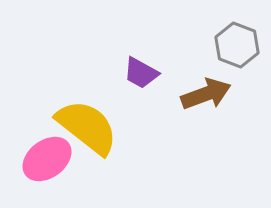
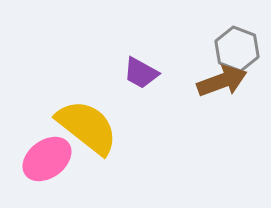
gray hexagon: moved 4 px down
brown arrow: moved 16 px right, 13 px up
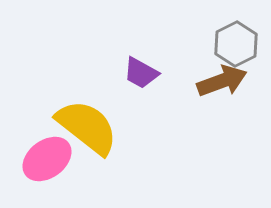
gray hexagon: moved 1 px left, 5 px up; rotated 12 degrees clockwise
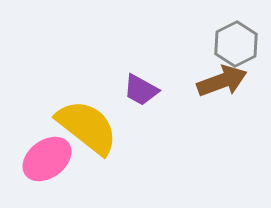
purple trapezoid: moved 17 px down
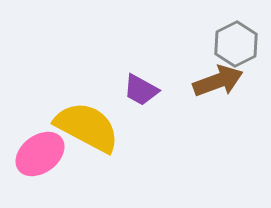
brown arrow: moved 4 px left
yellow semicircle: rotated 10 degrees counterclockwise
pink ellipse: moved 7 px left, 5 px up
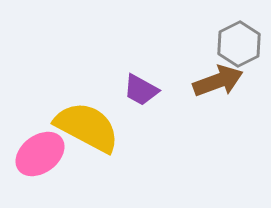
gray hexagon: moved 3 px right
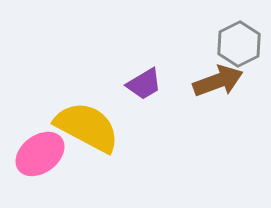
purple trapezoid: moved 3 px right, 6 px up; rotated 60 degrees counterclockwise
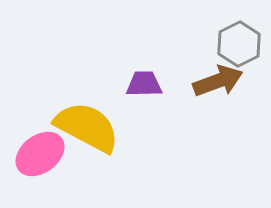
purple trapezoid: rotated 150 degrees counterclockwise
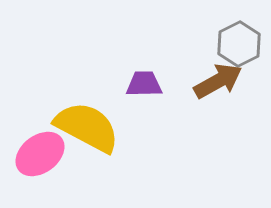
brown arrow: rotated 9 degrees counterclockwise
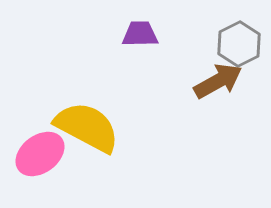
purple trapezoid: moved 4 px left, 50 px up
